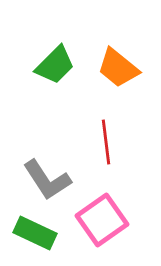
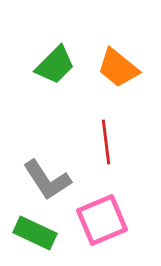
pink square: rotated 12 degrees clockwise
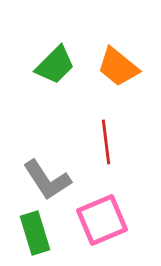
orange trapezoid: moved 1 px up
green rectangle: rotated 48 degrees clockwise
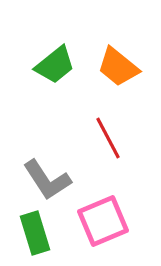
green trapezoid: rotated 6 degrees clockwise
red line: moved 2 px right, 4 px up; rotated 21 degrees counterclockwise
pink square: moved 1 px right, 1 px down
